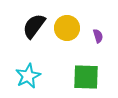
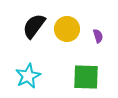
yellow circle: moved 1 px down
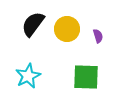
black semicircle: moved 1 px left, 2 px up
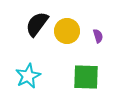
black semicircle: moved 4 px right
yellow circle: moved 2 px down
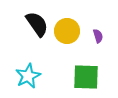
black semicircle: rotated 108 degrees clockwise
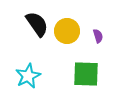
green square: moved 3 px up
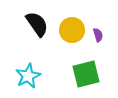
yellow circle: moved 5 px right, 1 px up
purple semicircle: moved 1 px up
green square: rotated 16 degrees counterclockwise
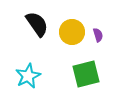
yellow circle: moved 2 px down
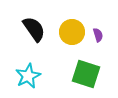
black semicircle: moved 3 px left, 5 px down
green square: rotated 32 degrees clockwise
